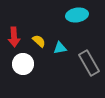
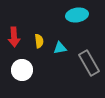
yellow semicircle: rotated 40 degrees clockwise
white circle: moved 1 px left, 6 px down
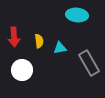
cyan ellipse: rotated 15 degrees clockwise
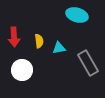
cyan ellipse: rotated 10 degrees clockwise
cyan triangle: moved 1 px left
gray rectangle: moved 1 px left
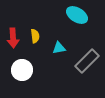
cyan ellipse: rotated 15 degrees clockwise
red arrow: moved 1 px left, 1 px down
yellow semicircle: moved 4 px left, 5 px up
gray rectangle: moved 1 px left, 2 px up; rotated 75 degrees clockwise
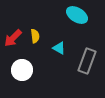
red arrow: rotated 48 degrees clockwise
cyan triangle: rotated 40 degrees clockwise
gray rectangle: rotated 25 degrees counterclockwise
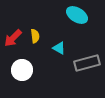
gray rectangle: moved 2 px down; rotated 55 degrees clockwise
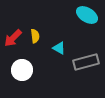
cyan ellipse: moved 10 px right
gray rectangle: moved 1 px left, 1 px up
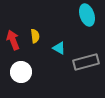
cyan ellipse: rotated 40 degrees clockwise
red arrow: moved 2 px down; rotated 114 degrees clockwise
white circle: moved 1 px left, 2 px down
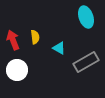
cyan ellipse: moved 1 px left, 2 px down
yellow semicircle: moved 1 px down
gray rectangle: rotated 15 degrees counterclockwise
white circle: moved 4 px left, 2 px up
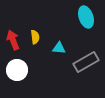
cyan triangle: rotated 24 degrees counterclockwise
